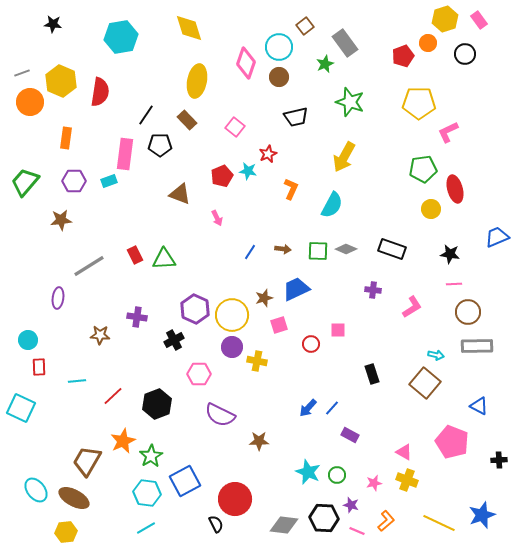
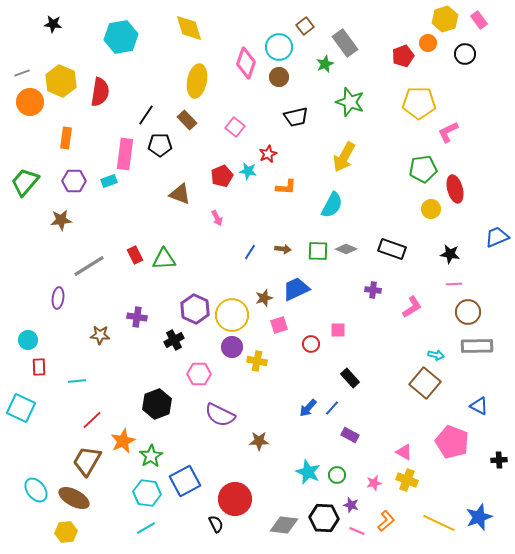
orange L-shape at (291, 189): moved 5 px left, 2 px up; rotated 70 degrees clockwise
black rectangle at (372, 374): moved 22 px left, 4 px down; rotated 24 degrees counterclockwise
red line at (113, 396): moved 21 px left, 24 px down
blue star at (482, 515): moved 3 px left, 2 px down
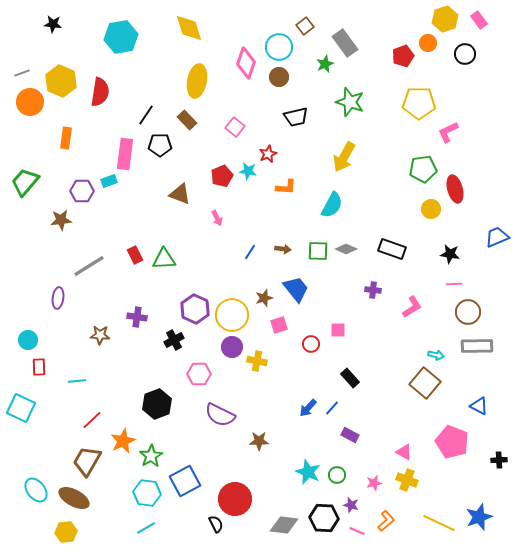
purple hexagon at (74, 181): moved 8 px right, 10 px down
blue trapezoid at (296, 289): rotated 76 degrees clockwise
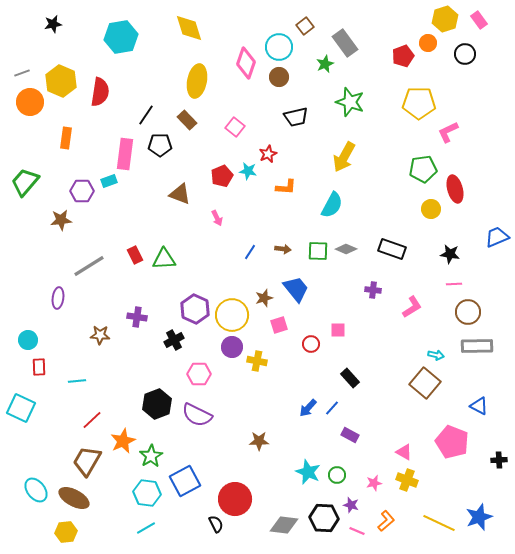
black star at (53, 24): rotated 18 degrees counterclockwise
purple semicircle at (220, 415): moved 23 px left
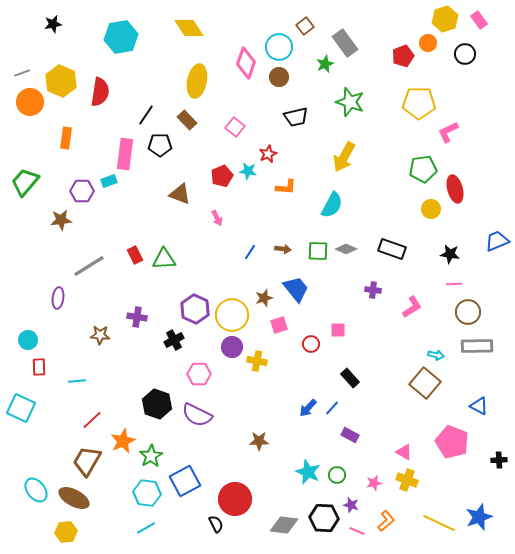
yellow diamond at (189, 28): rotated 16 degrees counterclockwise
blue trapezoid at (497, 237): moved 4 px down
black hexagon at (157, 404): rotated 20 degrees counterclockwise
